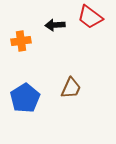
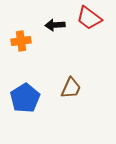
red trapezoid: moved 1 px left, 1 px down
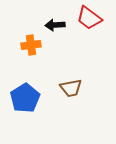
orange cross: moved 10 px right, 4 px down
brown trapezoid: rotated 55 degrees clockwise
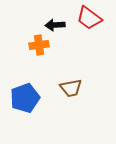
orange cross: moved 8 px right
blue pentagon: rotated 12 degrees clockwise
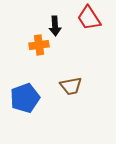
red trapezoid: rotated 20 degrees clockwise
black arrow: moved 1 px down; rotated 90 degrees counterclockwise
brown trapezoid: moved 2 px up
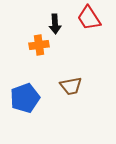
black arrow: moved 2 px up
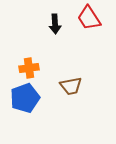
orange cross: moved 10 px left, 23 px down
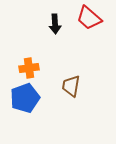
red trapezoid: rotated 16 degrees counterclockwise
brown trapezoid: rotated 110 degrees clockwise
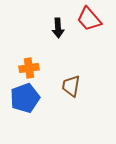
red trapezoid: moved 1 px down; rotated 8 degrees clockwise
black arrow: moved 3 px right, 4 px down
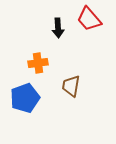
orange cross: moved 9 px right, 5 px up
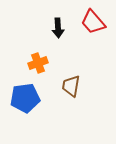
red trapezoid: moved 4 px right, 3 px down
orange cross: rotated 12 degrees counterclockwise
blue pentagon: rotated 12 degrees clockwise
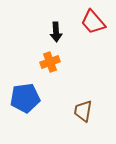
black arrow: moved 2 px left, 4 px down
orange cross: moved 12 px right, 1 px up
brown trapezoid: moved 12 px right, 25 px down
